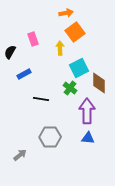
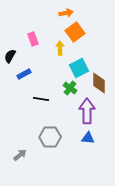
black semicircle: moved 4 px down
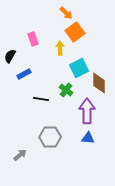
orange arrow: rotated 56 degrees clockwise
green cross: moved 4 px left, 2 px down
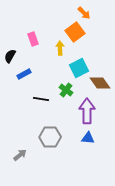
orange arrow: moved 18 px right
brown diamond: moved 1 px right; rotated 35 degrees counterclockwise
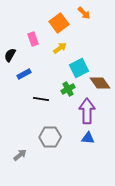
orange square: moved 16 px left, 9 px up
yellow arrow: rotated 56 degrees clockwise
black semicircle: moved 1 px up
green cross: moved 2 px right, 1 px up; rotated 24 degrees clockwise
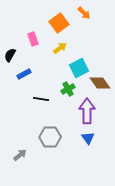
blue triangle: rotated 48 degrees clockwise
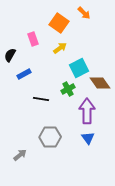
orange square: rotated 18 degrees counterclockwise
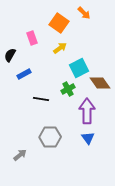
pink rectangle: moved 1 px left, 1 px up
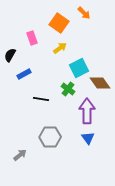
green cross: rotated 24 degrees counterclockwise
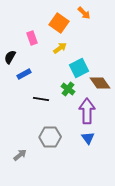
black semicircle: moved 2 px down
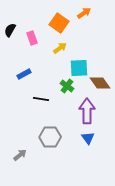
orange arrow: rotated 80 degrees counterclockwise
black semicircle: moved 27 px up
cyan square: rotated 24 degrees clockwise
green cross: moved 1 px left, 3 px up
